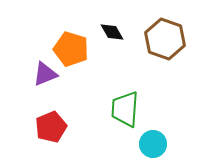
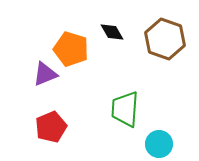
cyan circle: moved 6 px right
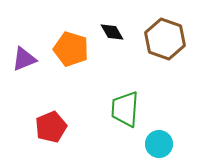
purple triangle: moved 21 px left, 15 px up
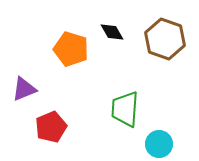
purple triangle: moved 30 px down
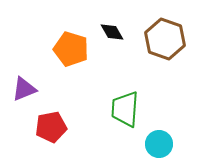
red pentagon: rotated 12 degrees clockwise
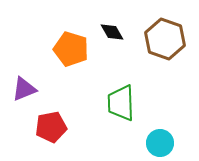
green trapezoid: moved 4 px left, 6 px up; rotated 6 degrees counterclockwise
cyan circle: moved 1 px right, 1 px up
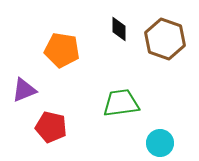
black diamond: moved 7 px right, 3 px up; rotated 30 degrees clockwise
orange pentagon: moved 9 px left, 1 px down; rotated 8 degrees counterclockwise
purple triangle: moved 1 px down
green trapezoid: rotated 84 degrees clockwise
red pentagon: rotated 24 degrees clockwise
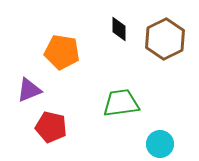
brown hexagon: rotated 15 degrees clockwise
orange pentagon: moved 2 px down
purple triangle: moved 5 px right
cyan circle: moved 1 px down
